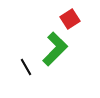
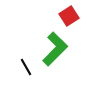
red square: moved 1 px left, 3 px up
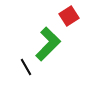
green L-shape: moved 7 px left, 5 px up
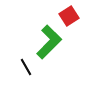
green L-shape: moved 1 px right, 2 px up
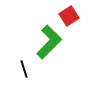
black line: moved 2 px left, 2 px down; rotated 12 degrees clockwise
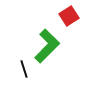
green L-shape: moved 2 px left, 4 px down
